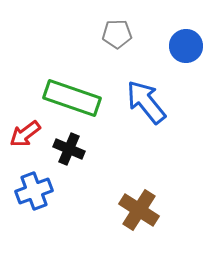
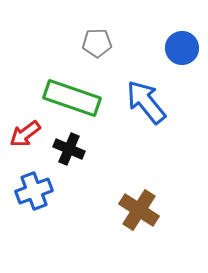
gray pentagon: moved 20 px left, 9 px down
blue circle: moved 4 px left, 2 px down
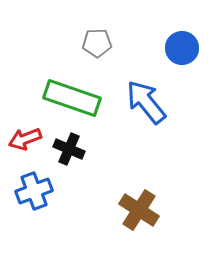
red arrow: moved 5 px down; rotated 16 degrees clockwise
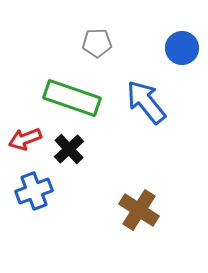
black cross: rotated 24 degrees clockwise
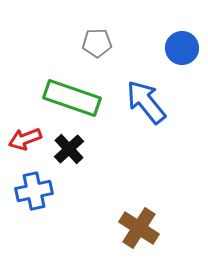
blue cross: rotated 9 degrees clockwise
brown cross: moved 18 px down
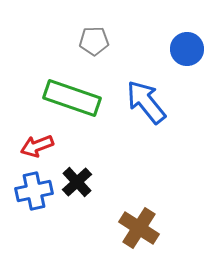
gray pentagon: moved 3 px left, 2 px up
blue circle: moved 5 px right, 1 px down
red arrow: moved 12 px right, 7 px down
black cross: moved 8 px right, 33 px down
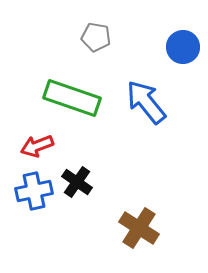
gray pentagon: moved 2 px right, 4 px up; rotated 12 degrees clockwise
blue circle: moved 4 px left, 2 px up
black cross: rotated 12 degrees counterclockwise
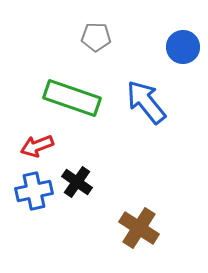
gray pentagon: rotated 8 degrees counterclockwise
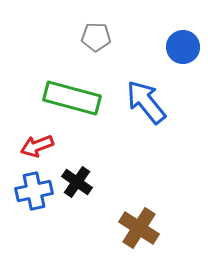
green rectangle: rotated 4 degrees counterclockwise
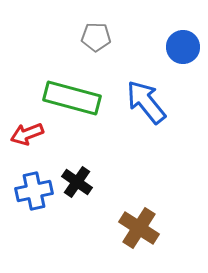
red arrow: moved 10 px left, 12 px up
